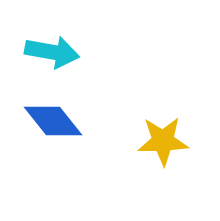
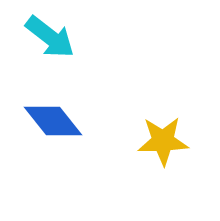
cyan arrow: moved 2 px left, 15 px up; rotated 28 degrees clockwise
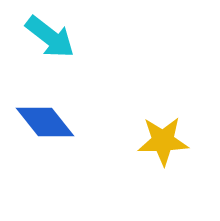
blue diamond: moved 8 px left, 1 px down
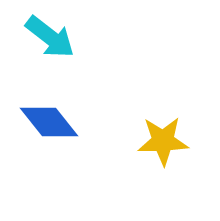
blue diamond: moved 4 px right
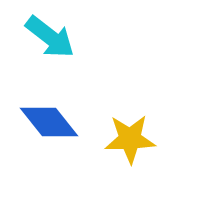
yellow star: moved 33 px left, 2 px up
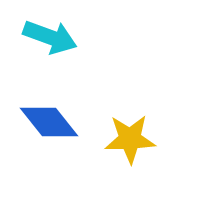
cyan arrow: rotated 18 degrees counterclockwise
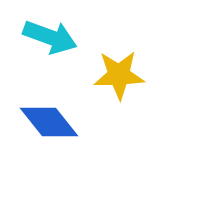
yellow star: moved 11 px left, 64 px up
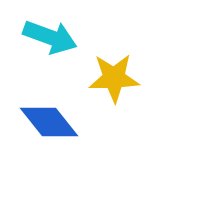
yellow star: moved 5 px left, 3 px down
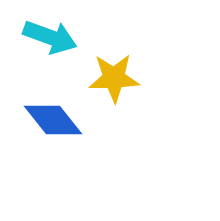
blue diamond: moved 4 px right, 2 px up
